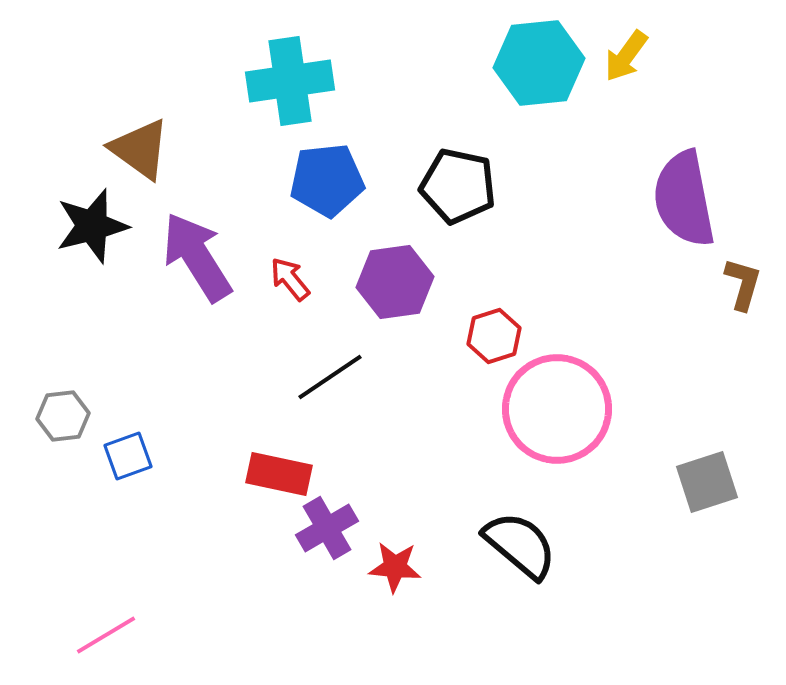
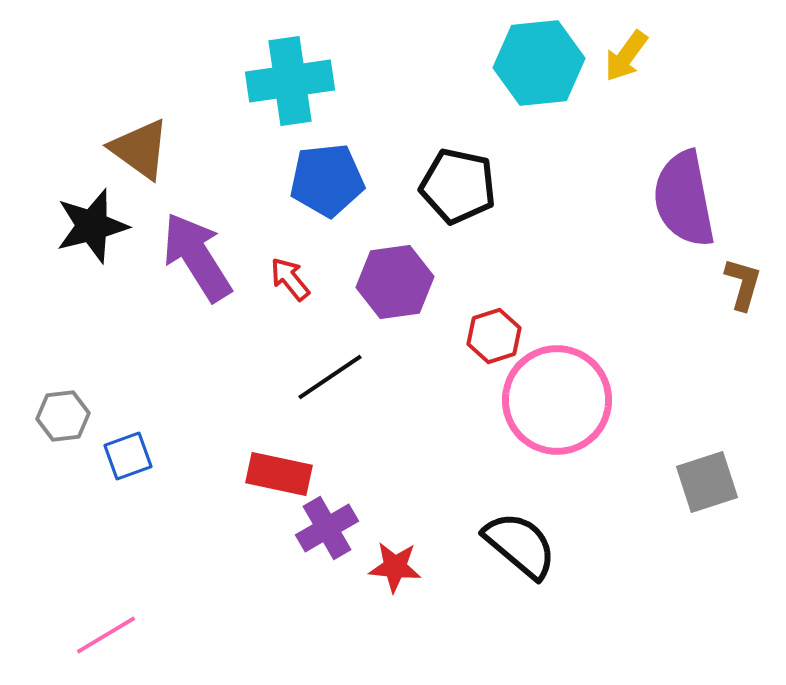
pink circle: moved 9 px up
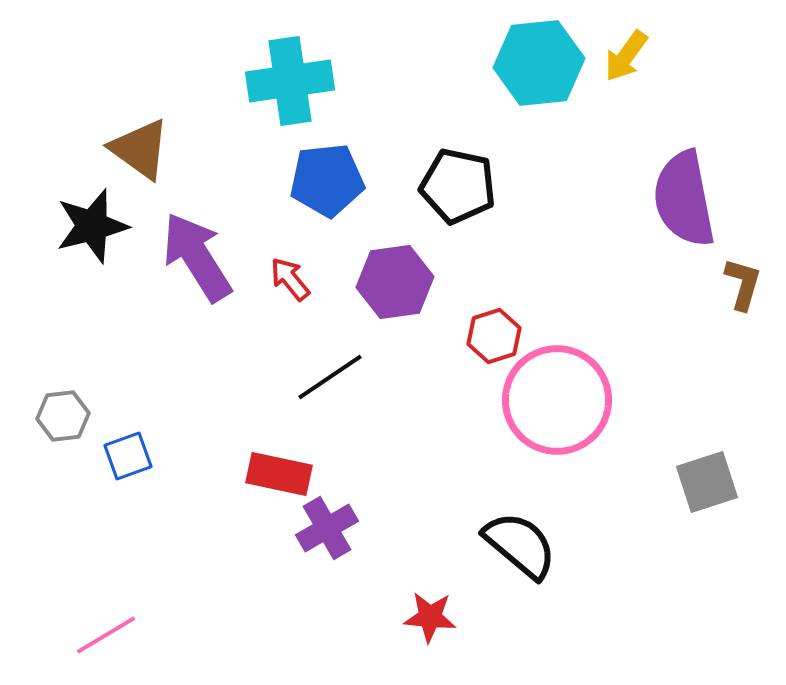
red star: moved 35 px right, 50 px down
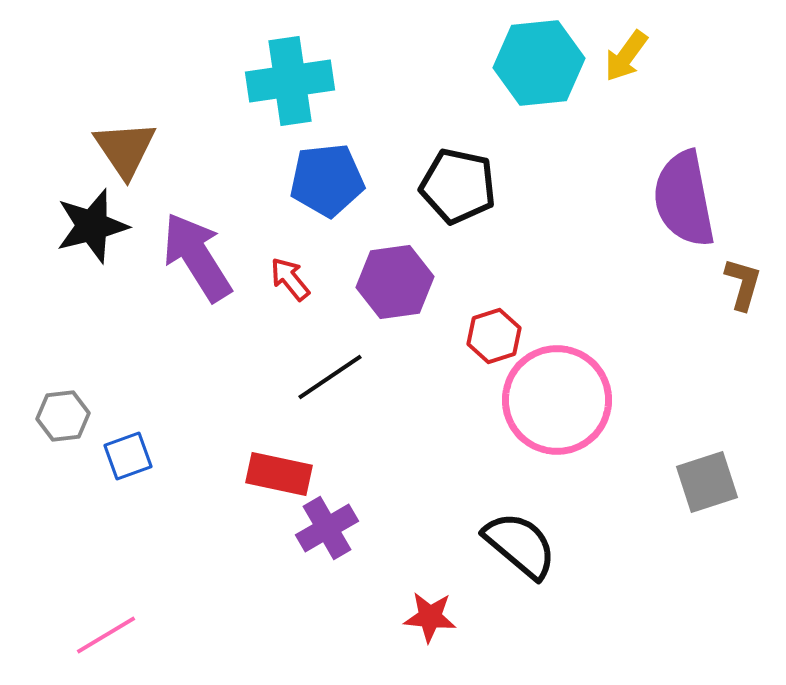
brown triangle: moved 15 px left; rotated 20 degrees clockwise
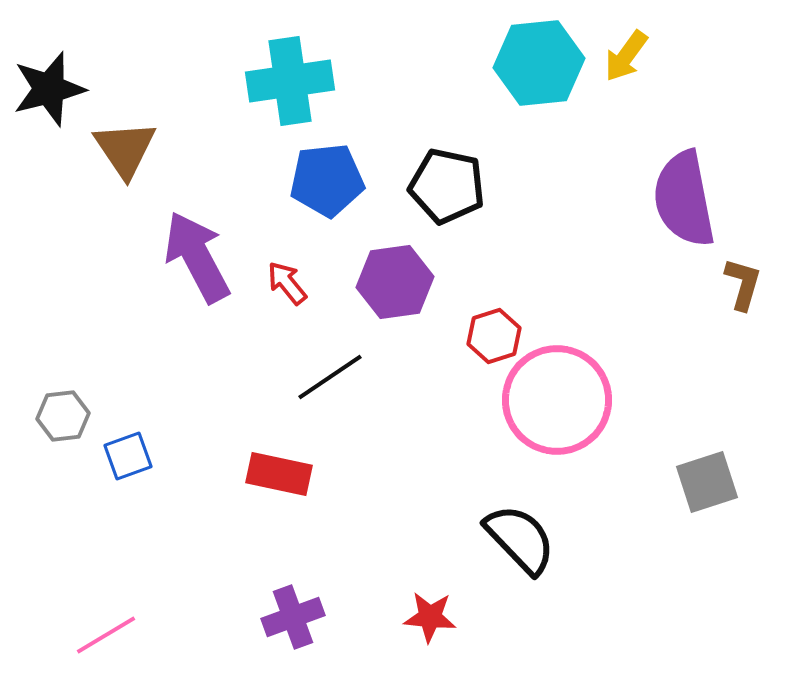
black pentagon: moved 11 px left
black star: moved 43 px left, 137 px up
purple arrow: rotated 4 degrees clockwise
red arrow: moved 3 px left, 4 px down
purple cross: moved 34 px left, 89 px down; rotated 10 degrees clockwise
black semicircle: moved 6 px up; rotated 6 degrees clockwise
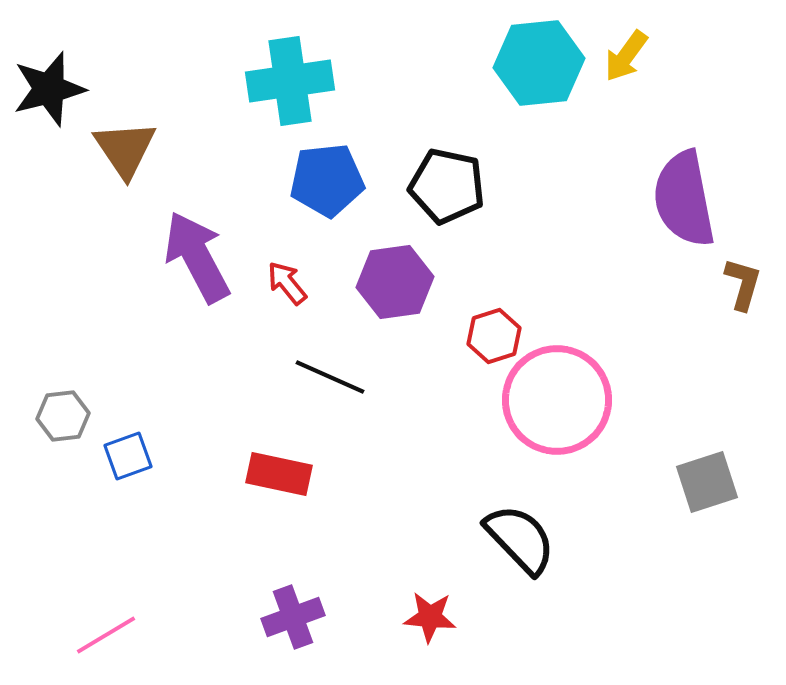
black line: rotated 58 degrees clockwise
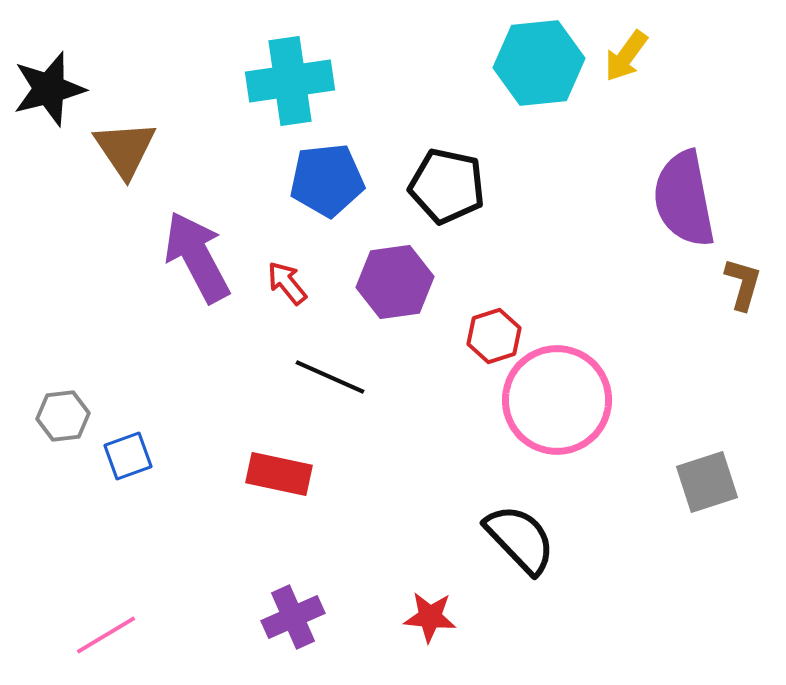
purple cross: rotated 4 degrees counterclockwise
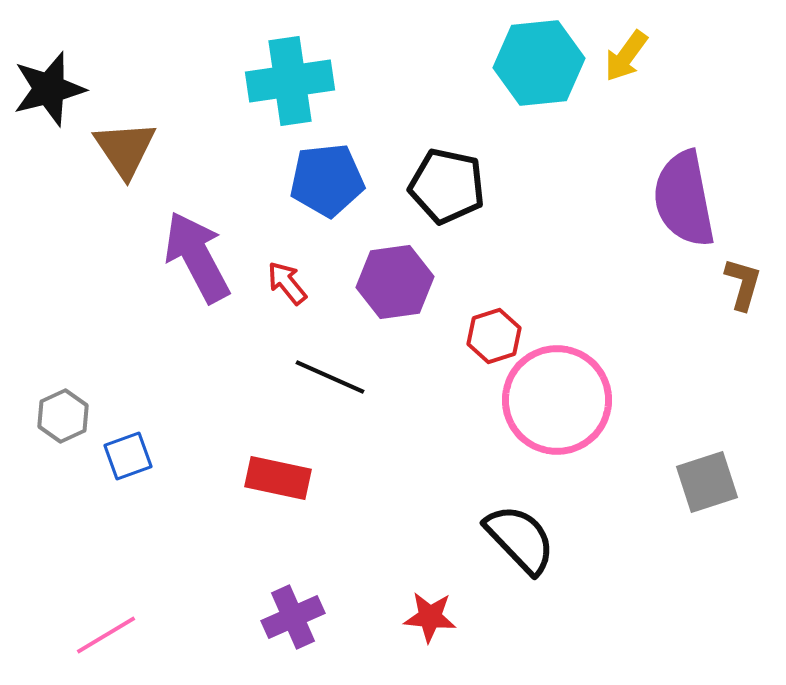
gray hexagon: rotated 18 degrees counterclockwise
red rectangle: moved 1 px left, 4 px down
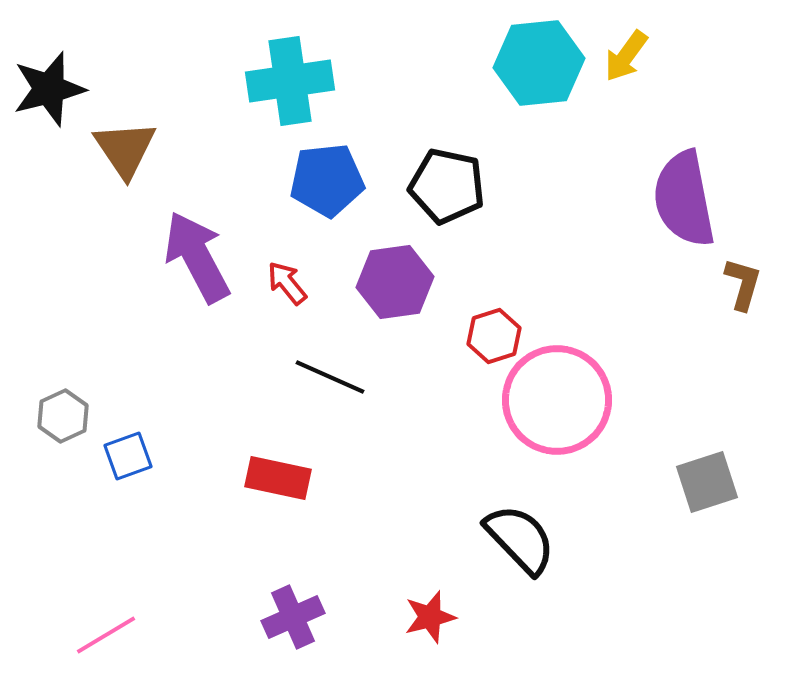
red star: rotated 20 degrees counterclockwise
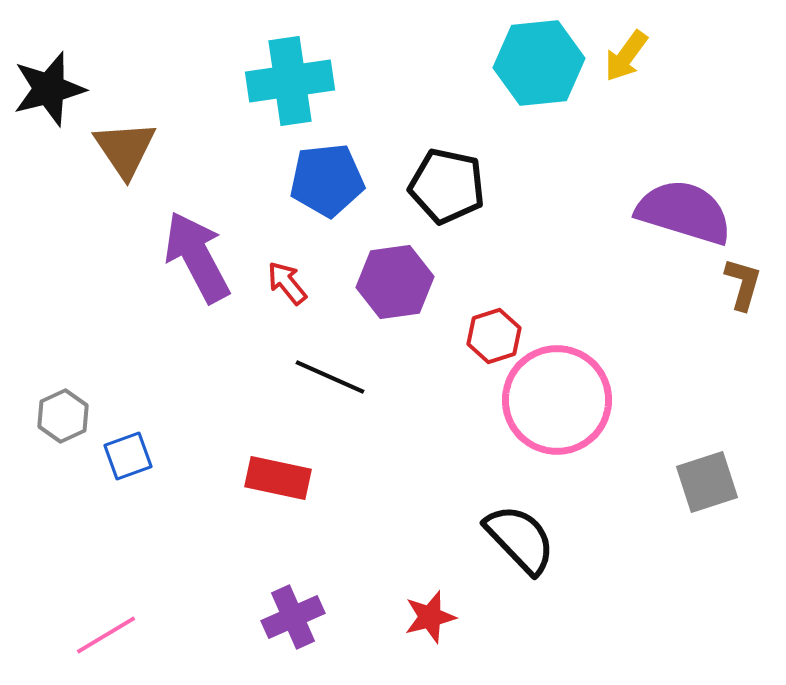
purple semicircle: moved 13 px down; rotated 118 degrees clockwise
